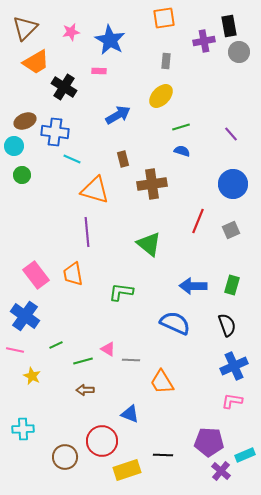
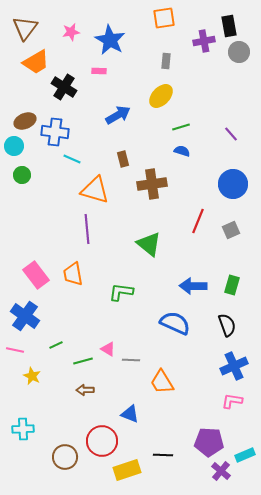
brown triangle at (25, 28): rotated 8 degrees counterclockwise
purple line at (87, 232): moved 3 px up
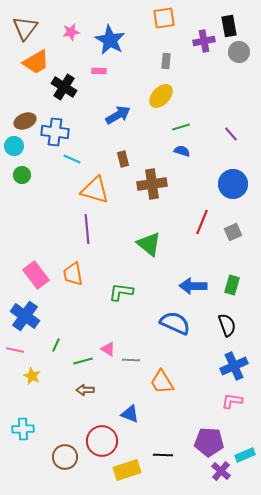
red line at (198, 221): moved 4 px right, 1 px down
gray square at (231, 230): moved 2 px right, 2 px down
green line at (56, 345): rotated 40 degrees counterclockwise
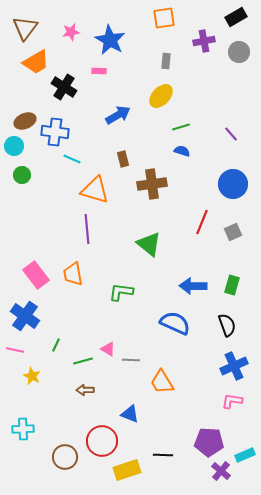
black rectangle at (229, 26): moved 7 px right, 9 px up; rotated 70 degrees clockwise
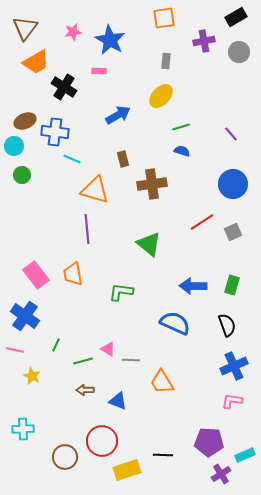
pink star at (71, 32): moved 2 px right
red line at (202, 222): rotated 35 degrees clockwise
blue triangle at (130, 414): moved 12 px left, 13 px up
purple cross at (221, 471): moved 3 px down; rotated 18 degrees clockwise
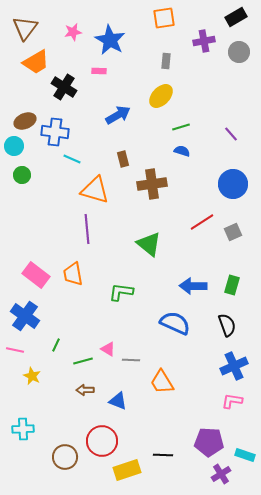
pink rectangle at (36, 275): rotated 16 degrees counterclockwise
cyan rectangle at (245, 455): rotated 42 degrees clockwise
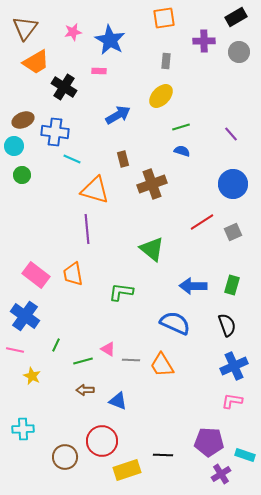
purple cross at (204, 41): rotated 10 degrees clockwise
brown ellipse at (25, 121): moved 2 px left, 1 px up
brown cross at (152, 184): rotated 12 degrees counterclockwise
green triangle at (149, 244): moved 3 px right, 5 px down
orange trapezoid at (162, 382): moved 17 px up
